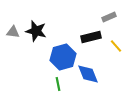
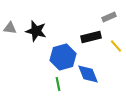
gray triangle: moved 3 px left, 4 px up
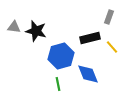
gray rectangle: rotated 48 degrees counterclockwise
gray triangle: moved 4 px right, 1 px up
black rectangle: moved 1 px left, 1 px down
yellow line: moved 4 px left, 1 px down
blue hexagon: moved 2 px left, 1 px up
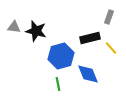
yellow line: moved 1 px left, 1 px down
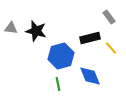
gray rectangle: rotated 56 degrees counterclockwise
gray triangle: moved 3 px left, 1 px down
blue diamond: moved 2 px right, 2 px down
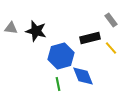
gray rectangle: moved 2 px right, 3 px down
blue diamond: moved 7 px left
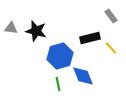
gray rectangle: moved 4 px up
blue hexagon: moved 1 px left
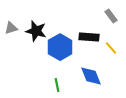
gray triangle: rotated 24 degrees counterclockwise
black rectangle: moved 1 px left, 1 px up; rotated 18 degrees clockwise
blue hexagon: moved 9 px up; rotated 15 degrees counterclockwise
blue diamond: moved 8 px right
green line: moved 1 px left, 1 px down
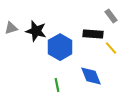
black rectangle: moved 4 px right, 3 px up
